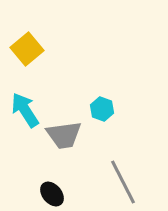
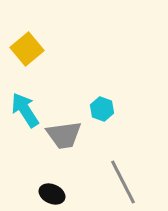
black ellipse: rotated 25 degrees counterclockwise
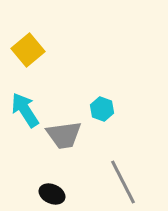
yellow square: moved 1 px right, 1 px down
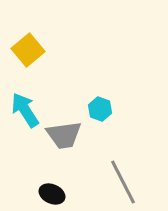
cyan hexagon: moved 2 px left
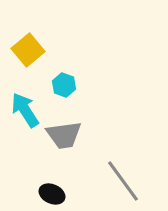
cyan hexagon: moved 36 px left, 24 px up
gray line: moved 1 px up; rotated 9 degrees counterclockwise
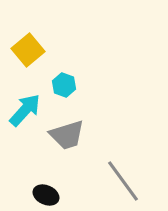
cyan arrow: rotated 75 degrees clockwise
gray trapezoid: moved 3 px right; rotated 9 degrees counterclockwise
black ellipse: moved 6 px left, 1 px down
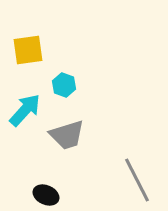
yellow square: rotated 32 degrees clockwise
gray line: moved 14 px right, 1 px up; rotated 9 degrees clockwise
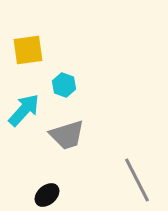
cyan arrow: moved 1 px left
black ellipse: moved 1 px right; rotated 65 degrees counterclockwise
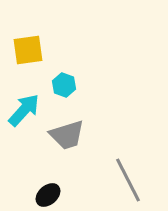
gray line: moved 9 px left
black ellipse: moved 1 px right
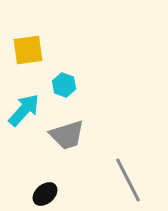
black ellipse: moved 3 px left, 1 px up
